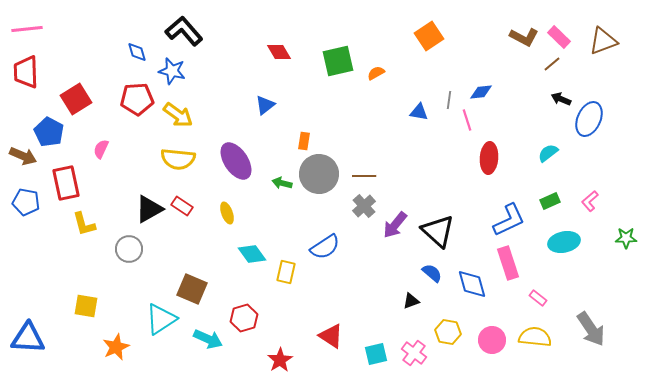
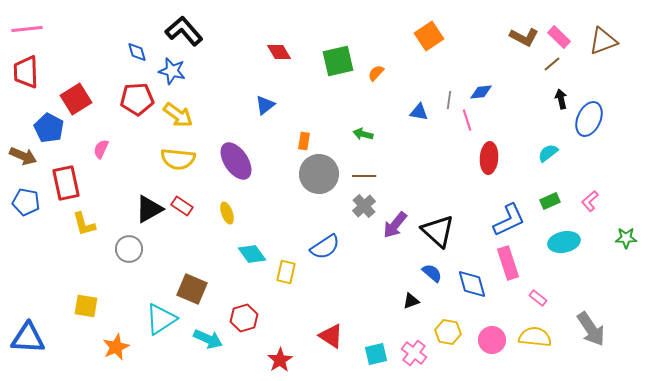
orange semicircle at (376, 73): rotated 18 degrees counterclockwise
black arrow at (561, 99): rotated 54 degrees clockwise
blue pentagon at (49, 132): moved 4 px up
green arrow at (282, 183): moved 81 px right, 49 px up
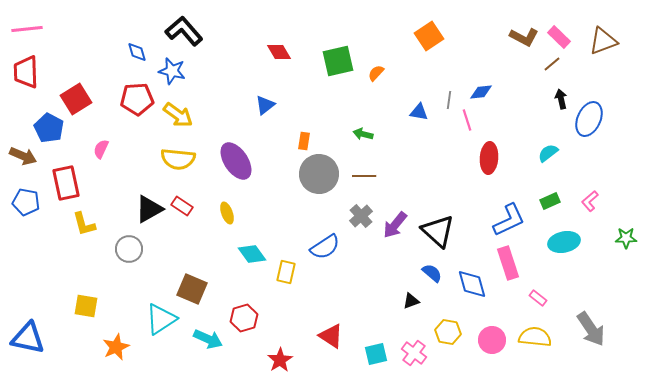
gray cross at (364, 206): moved 3 px left, 10 px down
blue triangle at (28, 338): rotated 9 degrees clockwise
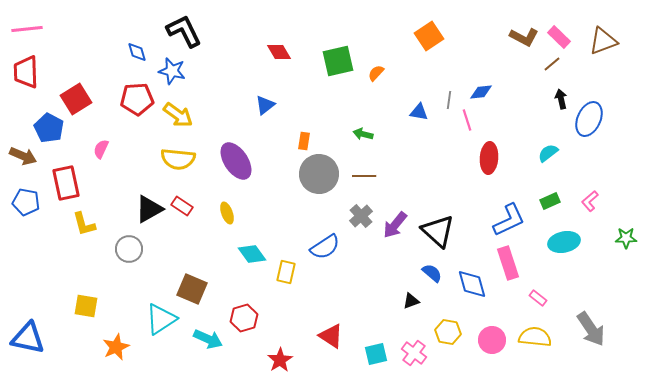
black L-shape at (184, 31): rotated 15 degrees clockwise
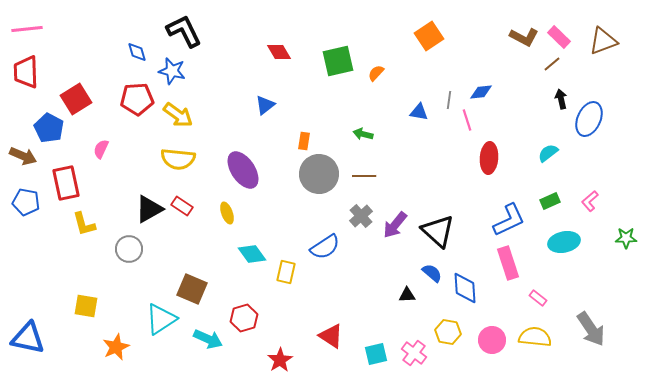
purple ellipse at (236, 161): moved 7 px right, 9 px down
blue diamond at (472, 284): moved 7 px left, 4 px down; rotated 12 degrees clockwise
black triangle at (411, 301): moved 4 px left, 6 px up; rotated 18 degrees clockwise
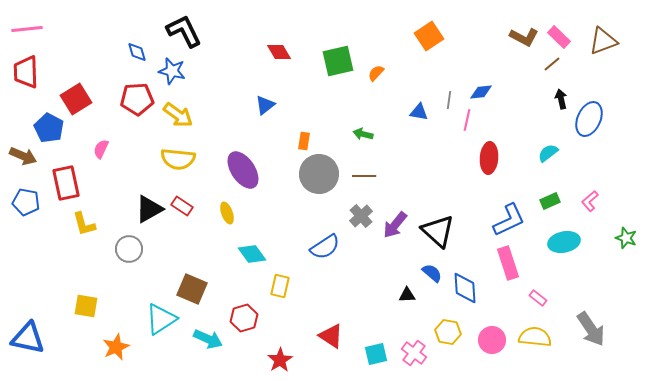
pink line at (467, 120): rotated 30 degrees clockwise
green star at (626, 238): rotated 20 degrees clockwise
yellow rectangle at (286, 272): moved 6 px left, 14 px down
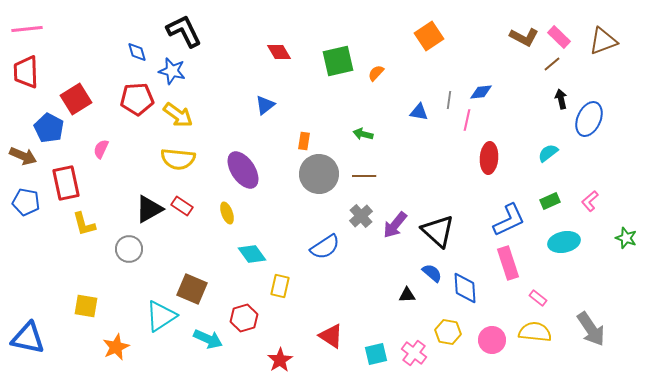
cyan triangle at (161, 319): moved 3 px up
yellow semicircle at (535, 337): moved 5 px up
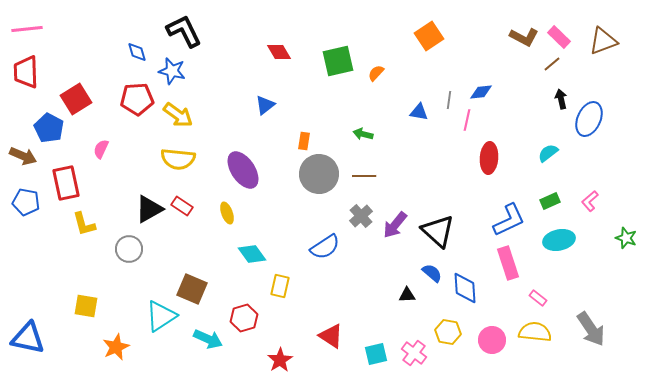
cyan ellipse at (564, 242): moved 5 px left, 2 px up
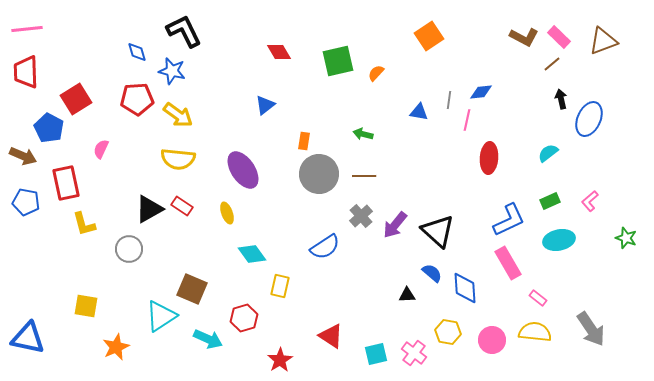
pink rectangle at (508, 263): rotated 12 degrees counterclockwise
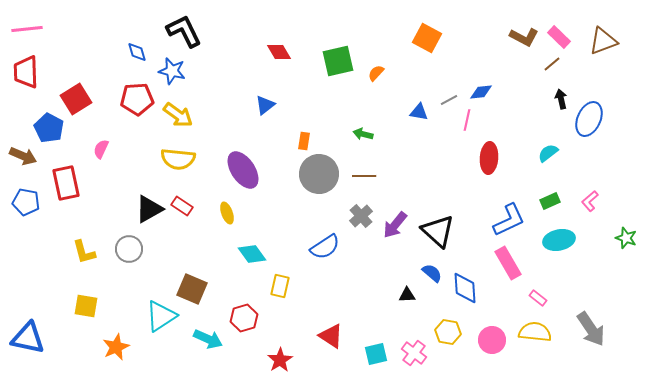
orange square at (429, 36): moved 2 px left, 2 px down; rotated 28 degrees counterclockwise
gray line at (449, 100): rotated 54 degrees clockwise
yellow L-shape at (84, 224): moved 28 px down
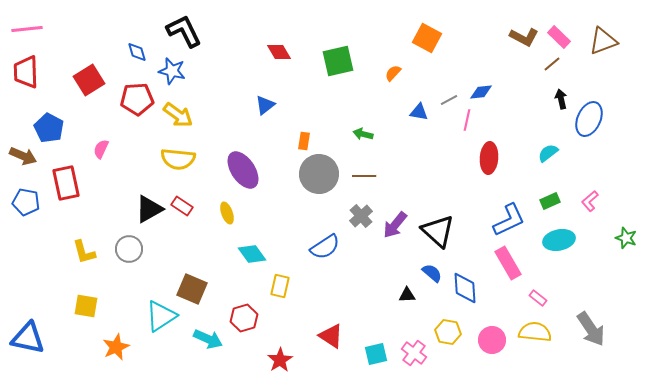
orange semicircle at (376, 73): moved 17 px right
red square at (76, 99): moved 13 px right, 19 px up
